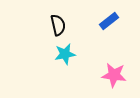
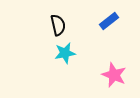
cyan star: moved 1 px up
pink star: rotated 15 degrees clockwise
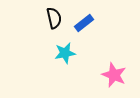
blue rectangle: moved 25 px left, 2 px down
black semicircle: moved 4 px left, 7 px up
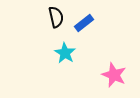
black semicircle: moved 2 px right, 1 px up
cyan star: rotated 30 degrees counterclockwise
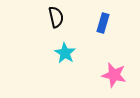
blue rectangle: moved 19 px right; rotated 36 degrees counterclockwise
pink star: rotated 10 degrees counterclockwise
